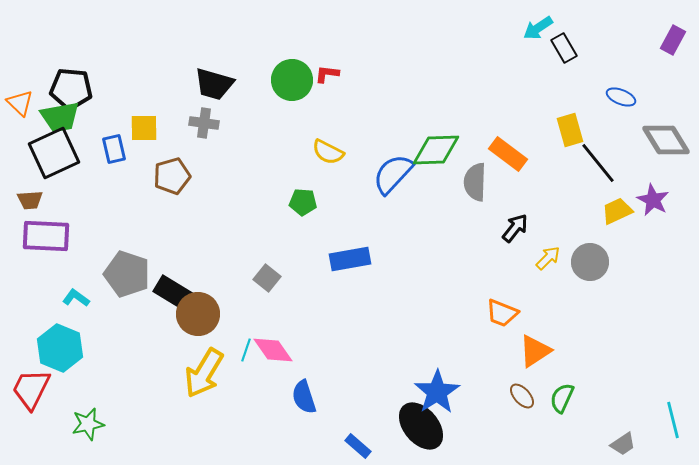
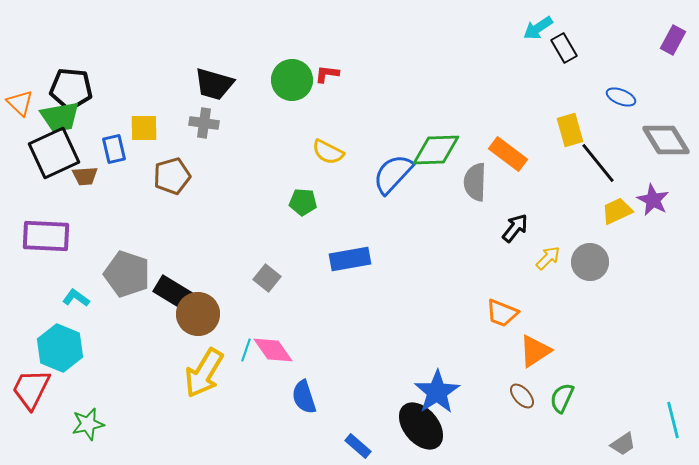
brown trapezoid at (30, 200): moved 55 px right, 24 px up
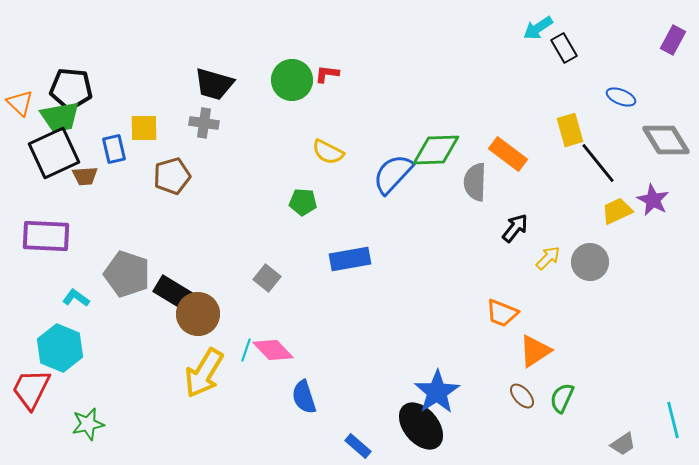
pink diamond at (273, 350): rotated 9 degrees counterclockwise
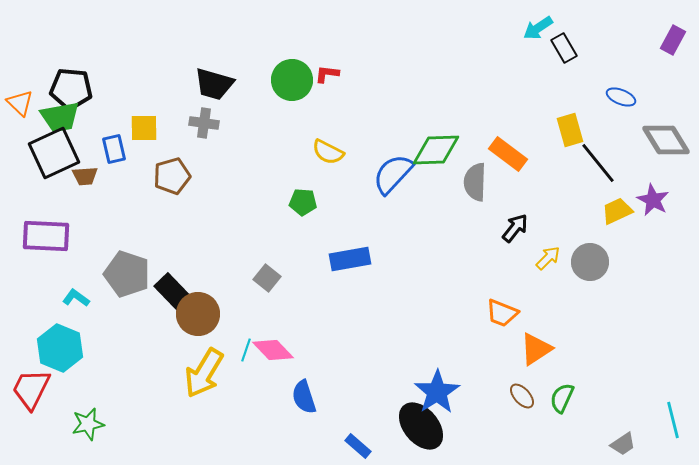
black rectangle at (174, 293): rotated 15 degrees clockwise
orange triangle at (535, 351): moved 1 px right, 2 px up
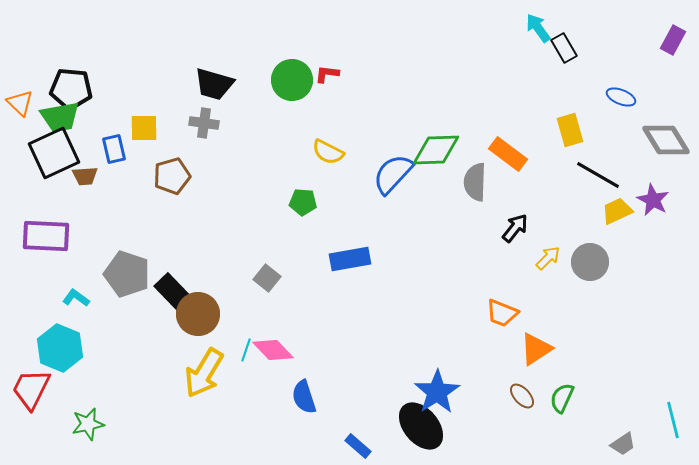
cyan arrow at (538, 28): rotated 88 degrees clockwise
black line at (598, 163): moved 12 px down; rotated 21 degrees counterclockwise
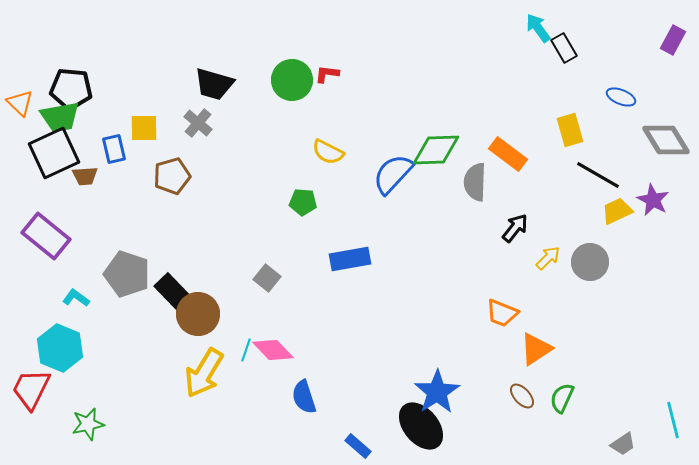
gray cross at (204, 123): moved 6 px left; rotated 32 degrees clockwise
purple rectangle at (46, 236): rotated 36 degrees clockwise
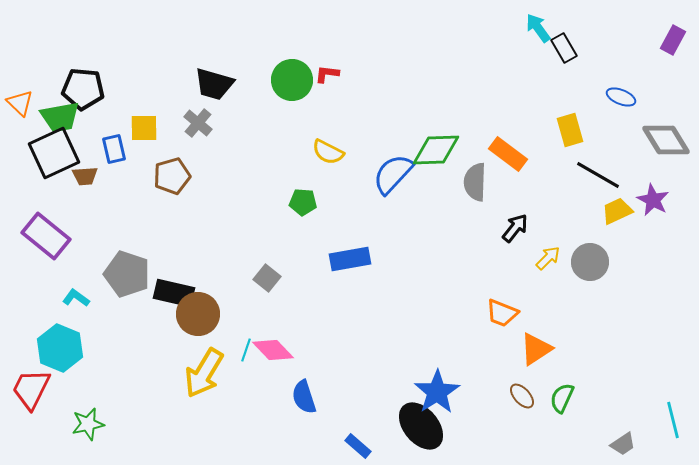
black pentagon at (71, 89): moved 12 px right
black rectangle at (174, 293): rotated 33 degrees counterclockwise
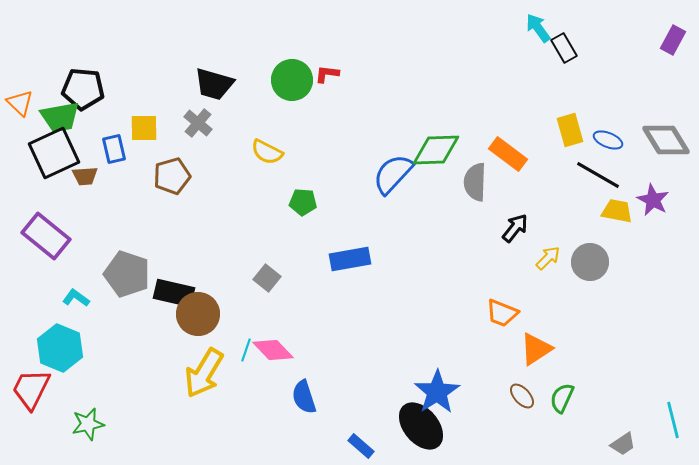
blue ellipse at (621, 97): moved 13 px left, 43 px down
yellow semicircle at (328, 152): moved 61 px left
yellow trapezoid at (617, 211): rotated 36 degrees clockwise
blue rectangle at (358, 446): moved 3 px right
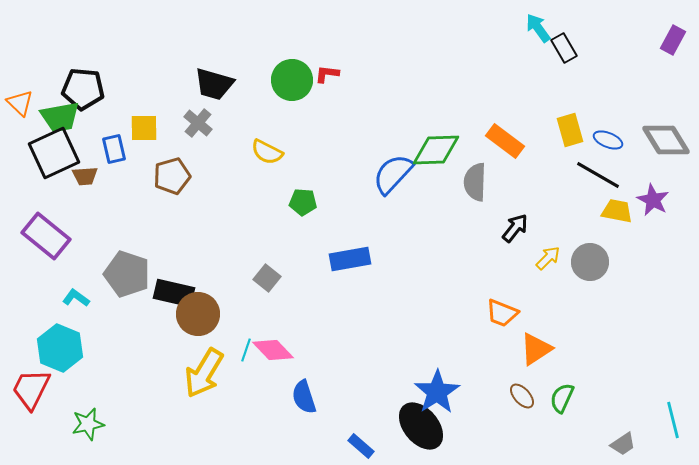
orange rectangle at (508, 154): moved 3 px left, 13 px up
